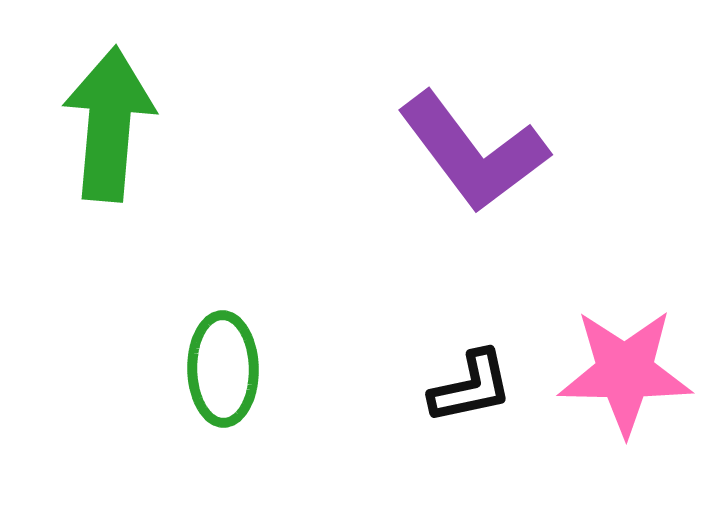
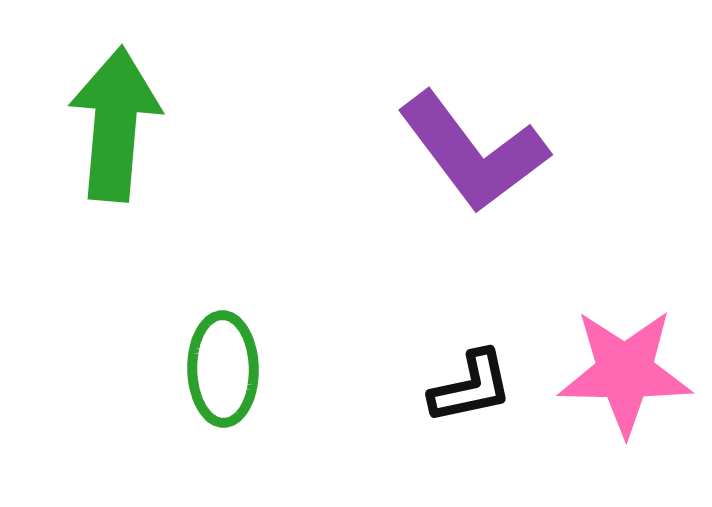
green arrow: moved 6 px right
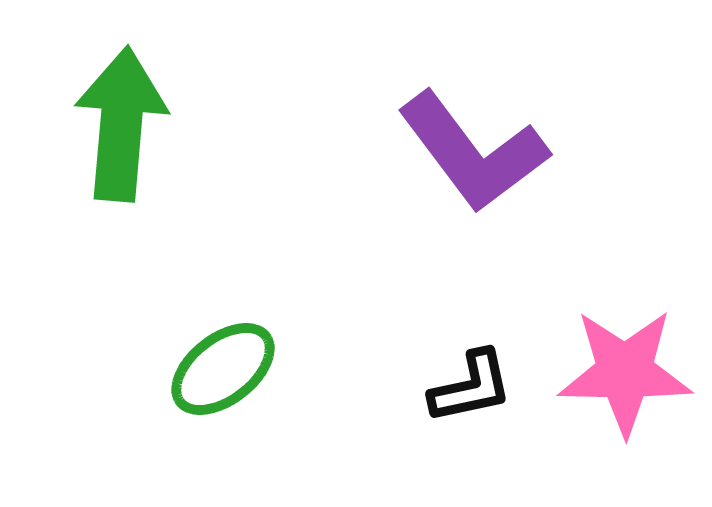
green arrow: moved 6 px right
green ellipse: rotated 53 degrees clockwise
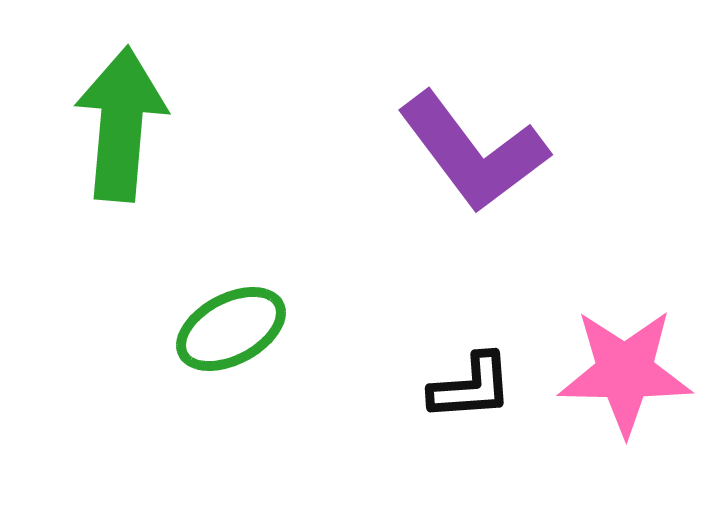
green ellipse: moved 8 px right, 40 px up; rotated 10 degrees clockwise
black L-shape: rotated 8 degrees clockwise
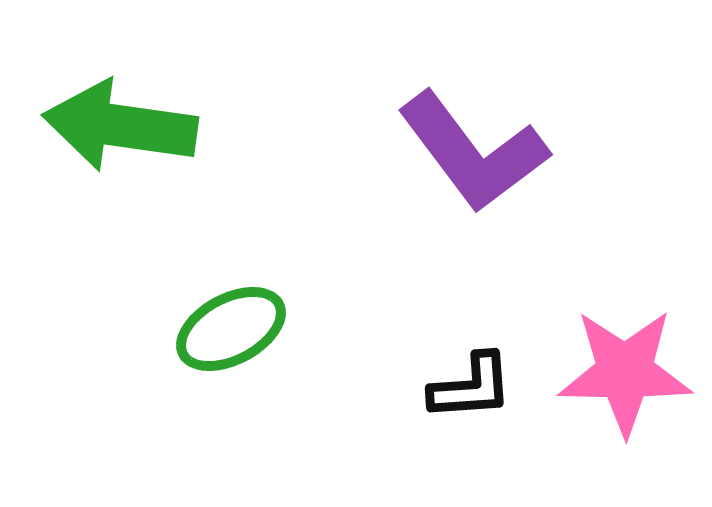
green arrow: moved 1 px left, 2 px down; rotated 87 degrees counterclockwise
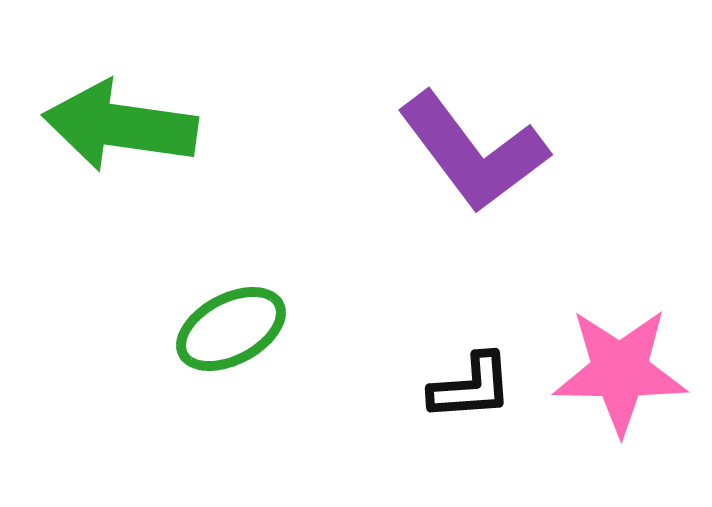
pink star: moved 5 px left, 1 px up
